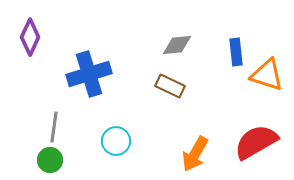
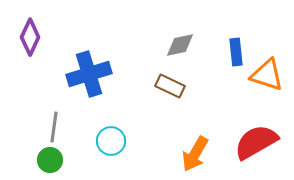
gray diamond: moved 3 px right; rotated 8 degrees counterclockwise
cyan circle: moved 5 px left
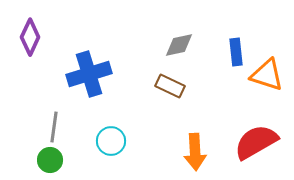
gray diamond: moved 1 px left
orange arrow: moved 2 px up; rotated 33 degrees counterclockwise
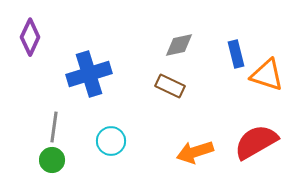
blue rectangle: moved 2 px down; rotated 8 degrees counterclockwise
orange arrow: rotated 75 degrees clockwise
green circle: moved 2 px right
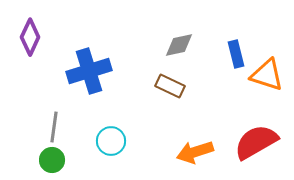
blue cross: moved 3 px up
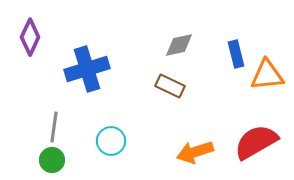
blue cross: moved 2 px left, 2 px up
orange triangle: rotated 24 degrees counterclockwise
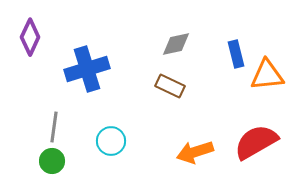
gray diamond: moved 3 px left, 1 px up
green circle: moved 1 px down
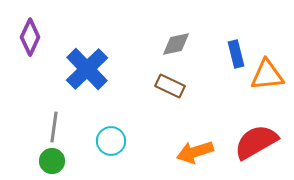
blue cross: rotated 27 degrees counterclockwise
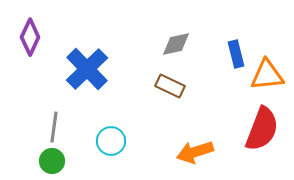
red semicircle: moved 6 px right, 13 px up; rotated 141 degrees clockwise
